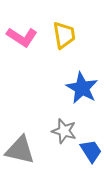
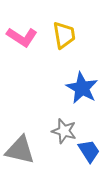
blue trapezoid: moved 2 px left
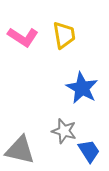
pink L-shape: moved 1 px right
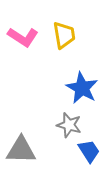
gray star: moved 5 px right, 6 px up
gray triangle: moved 1 px right; rotated 12 degrees counterclockwise
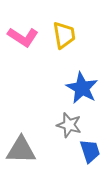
blue trapezoid: moved 1 px right; rotated 15 degrees clockwise
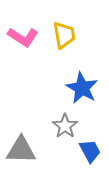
gray star: moved 4 px left, 1 px down; rotated 20 degrees clockwise
blue trapezoid: rotated 10 degrees counterclockwise
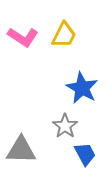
yellow trapezoid: rotated 36 degrees clockwise
blue trapezoid: moved 5 px left, 3 px down
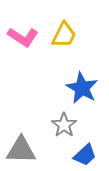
gray star: moved 1 px left, 1 px up
blue trapezoid: moved 1 px down; rotated 75 degrees clockwise
